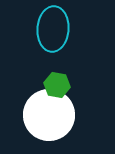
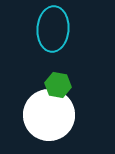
green hexagon: moved 1 px right
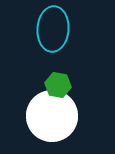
white circle: moved 3 px right, 1 px down
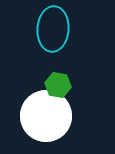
white circle: moved 6 px left
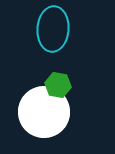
white circle: moved 2 px left, 4 px up
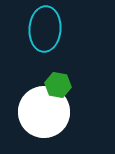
cyan ellipse: moved 8 px left
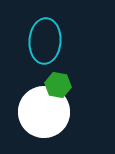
cyan ellipse: moved 12 px down
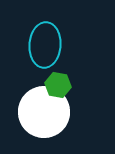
cyan ellipse: moved 4 px down
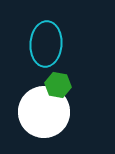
cyan ellipse: moved 1 px right, 1 px up
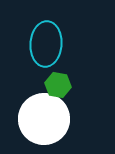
white circle: moved 7 px down
